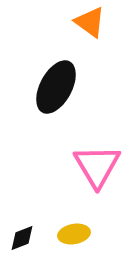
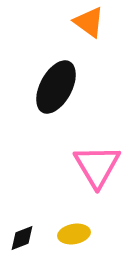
orange triangle: moved 1 px left
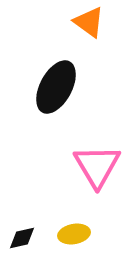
black diamond: rotated 8 degrees clockwise
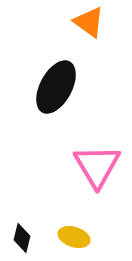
yellow ellipse: moved 3 px down; rotated 28 degrees clockwise
black diamond: rotated 64 degrees counterclockwise
